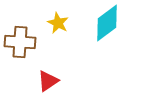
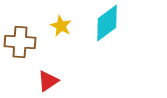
yellow star: moved 3 px right, 3 px down
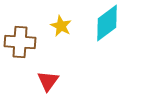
red triangle: rotated 20 degrees counterclockwise
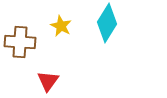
cyan diamond: rotated 21 degrees counterclockwise
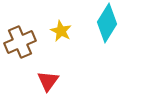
yellow star: moved 5 px down
brown cross: rotated 28 degrees counterclockwise
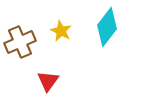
cyan diamond: moved 4 px down; rotated 6 degrees clockwise
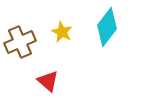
yellow star: moved 1 px right, 1 px down
red triangle: rotated 25 degrees counterclockwise
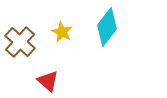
brown cross: rotated 24 degrees counterclockwise
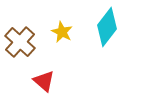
red triangle: moved 4 px left
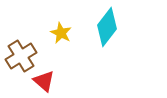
yellow star: moved 1 px left, 1 px down
brown cross: moved 1 px right, 14 px down; rotated 16 degrees clockwise
